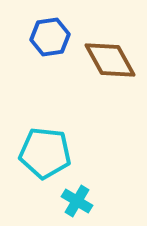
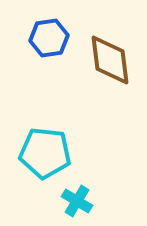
blue hexagon: moved 1 px left, 1 px down
brown diamond: rotated 22 degrees clockwise
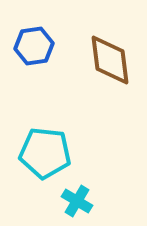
blue hexagon: moved 15 px left, 8 px down
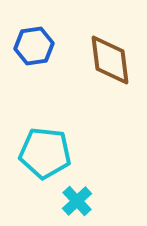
cyan cross: rotated 16 degrees clockwise
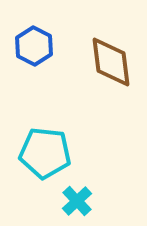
blue hexagon: rotated 24 degrees counterclockwise
brown diamond: moved 1 px right, 2 px down
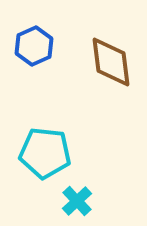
blue hexagon: rotated 9 degrees clockwise
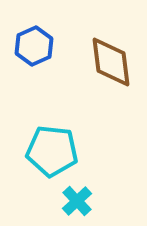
cyan pentagon: moved 7 px right, 2 px up
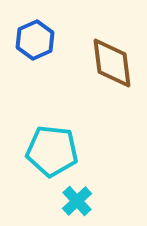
blue hexagon: moved 1 px right, 6 px up
brown diamond: moved 1 px right, 1 px down
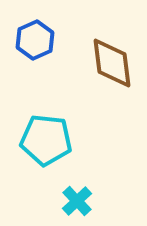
cyan pentagon: moved 6 px left, 11 px up
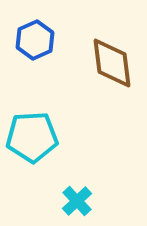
cyan pentagon: moved 14 px left, 3 px up; rotated 9 degrees counterclockwise
